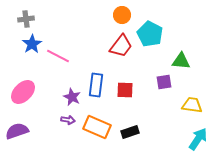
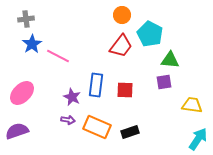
green triangle: moved 11 px left, 1 px up
pink ellipse: moved 1 px left, 1 px down
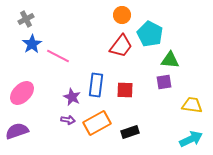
gray cross: rotated 21 degrees counterclockwise
orange rectangle: moved 4 px up; rotated 52 degrees counterclockwise
cyan arrow: moved 7 px left; rotated 30 degrees clockwise
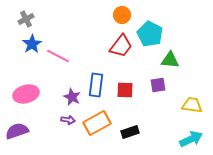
purple square: moved 6 px left, 3 px down
pink ellipse: moved 4 px right, 1 px down; rotated 30 degrees clockwise
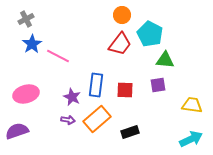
red trapezoid: moved 1 px left, 2 px up
green triangle: moved 5 px left
orange rectangle: moved 4 px up; rotated 12 degrees counterclockwise
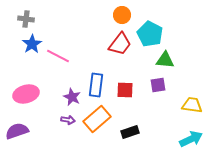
gray cross: rotated 35 degrees clockwise
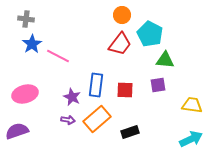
pink ellipse: moved 1 px left
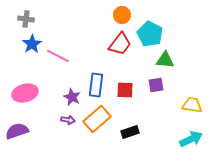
purple square: moved 2 px left
pink ellipse: moved 1 px up
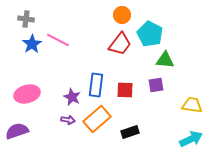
pink line: moved 16 px up
pink ellipse: moved 2 px right, 1 px down
